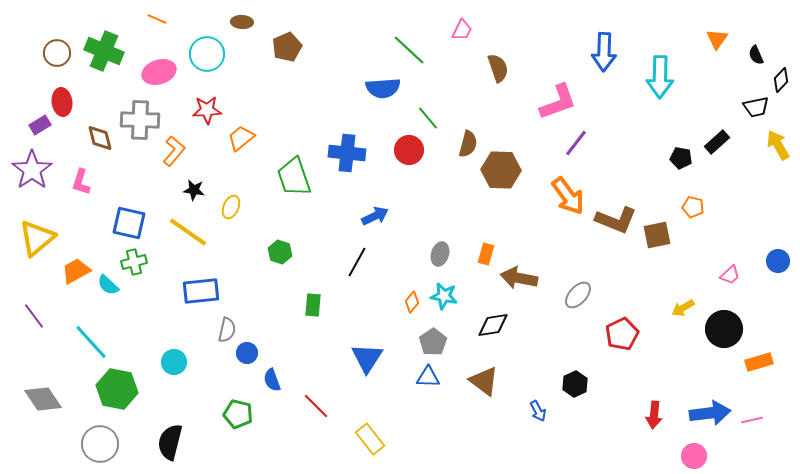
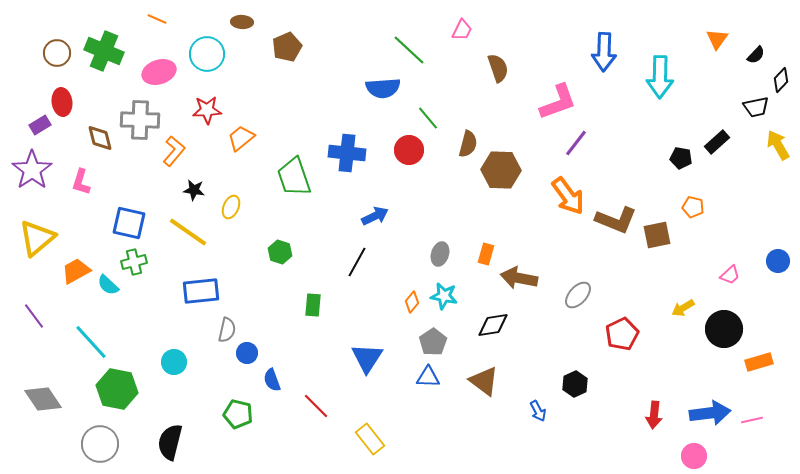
black semicircle at (756, 55): rotated 114 degrees counterclockwise
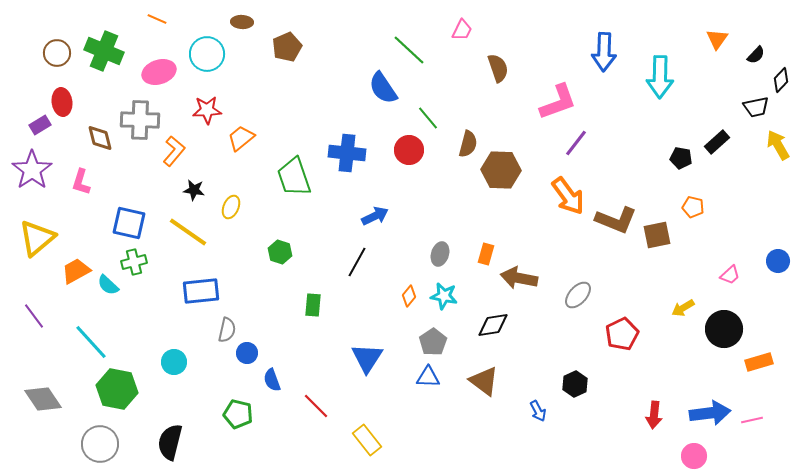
blue semicircle at (383, 88): rotated 60 degrees clockwise
orange diamond at (412, 302): moved 3 px left, 6 px up
yellow rectangle at (370, 439): moved 3 px left, 1 px down
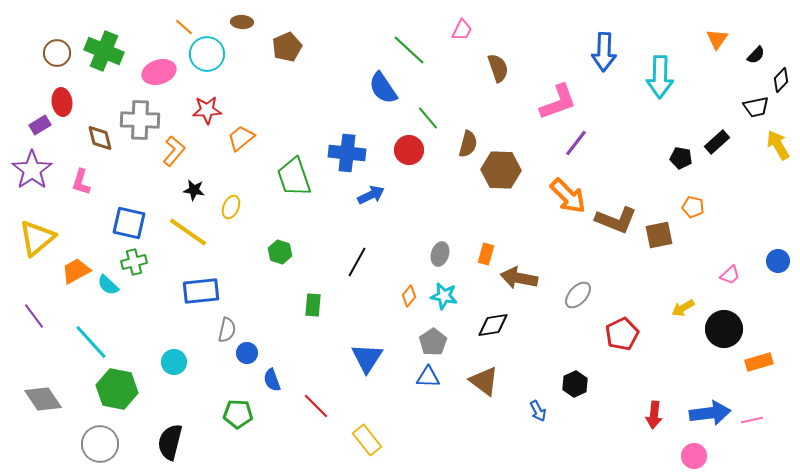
orange line at (157, 19): moved 27 px right, 8 px down; rotated 18 degrees clockwise
orange arrow at (568, 196): rotated 9 degrees counterclockwise
blue arrow at (375, 216): moved 4 px left, 21 px up
brown square at (657, 235): moved 2 px right
green pentagon at (238, 414): rotated 12 degrees counterclockwise
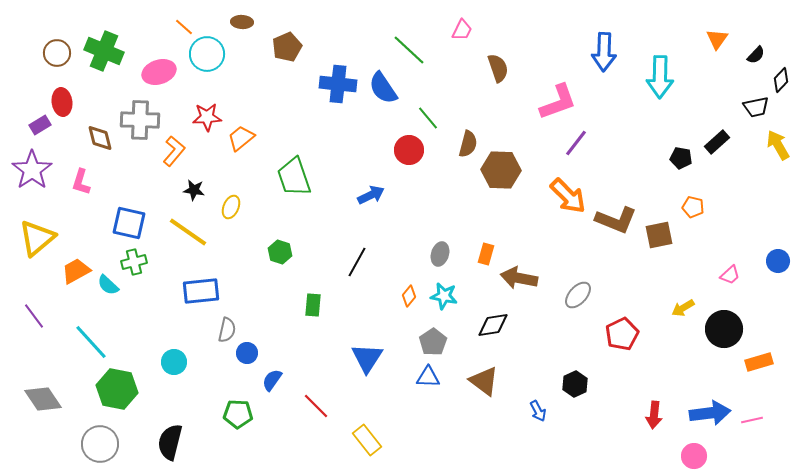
red star at (207, 110): moved 7 px down
blue cross at (347, 153): moved 9 px left, 69 px up
blue semicircle at (272, 380): rotated 55 degrees clockwise
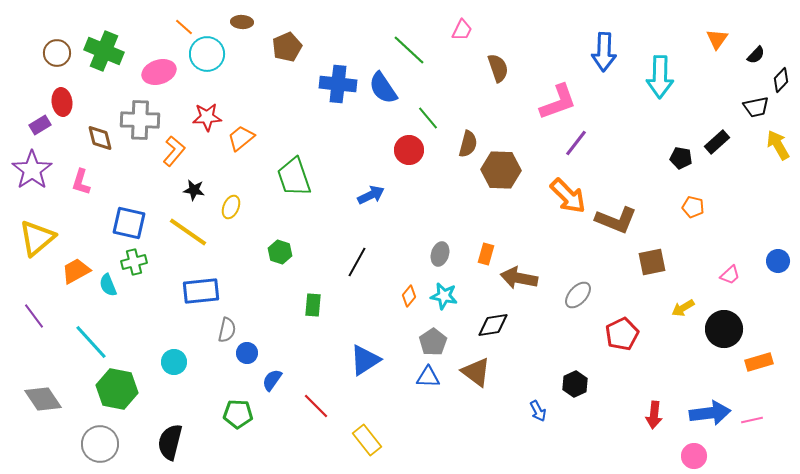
brown square at (659, 235): moved 7 px left, 27 px down
cyan semicircle at (108, 285): rotated 25 degrees clockwise
blue triangle at (367, 358): moved 2 px left, 2 px down; rotated 24 degrees clockwise
brown triangle at (484, 381): moved 8 px left, 9 px up
